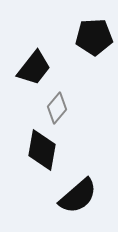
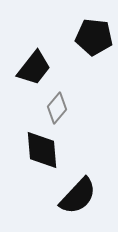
black pentagon: rotated 9 degrees clockwise
black diamond: rotated 15 degrees counterclockwise
black semicircle: rotated 6 degrees counterclockwise
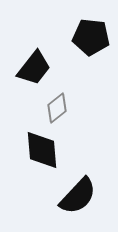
black pentagon: moved 3 px left
gray diamond: rotated 12 degrees clockwise
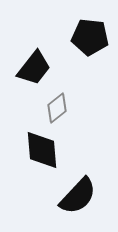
black pentagon: moved 1 px left
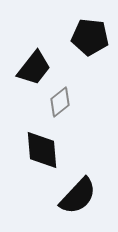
gray diamond: moved 3 px right, 6 px up
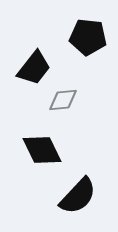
black pentagon: moved 2 px left
gray diamond: moved 3 px right, 2 px up; rotated 32 degrees clockwise
black diamond: rotated 21 degrees counterclockwise
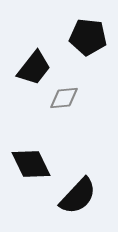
gray diamond: moved 1 px right, 2 px up
black diamond: moved 11 px left, 14 px down
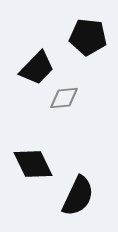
black trapezoid: moved 3 px right; rotated 6 degrees clockwise
black diamond: moved 2 px right
black semicircle: rotated 18 degrees counterclockwise
